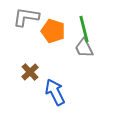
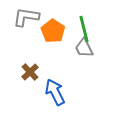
orange pentagon: rotated 15 degrees clockwise
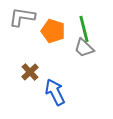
gray L-shape: moved 4 px left
orange pentagon: rotated 15 degrees counterclockwise
gray trapezoid: rotated 20 degrees counterclockwise
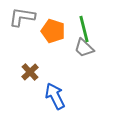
blue arrow: moved 4 px down
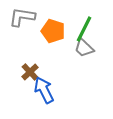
green line: rotated 40 degrees clockwise
blue arrow: moved 11 px left, 6 px up
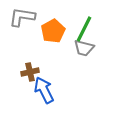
orange pentagon: rotated 25 degrees clockwise
gray trapezoid: rotated 30 degrees counterclockwise
brown cross: rotated 30 degrees clockwise
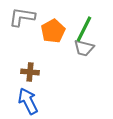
brown cross: rotated 18 degrees clockwise
blue arrow: moved 16 px left, 11 px down
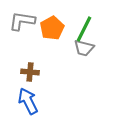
gray L-shape: moved 4 px down
orange pentagon: moved 1 px left, 3 px up
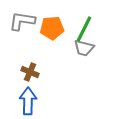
orange pentagon: rotated 25 degrees clockwise
brown cross: rotated 18 degrees clockwise
blue arrow: rotated 28 degrees clockwise
